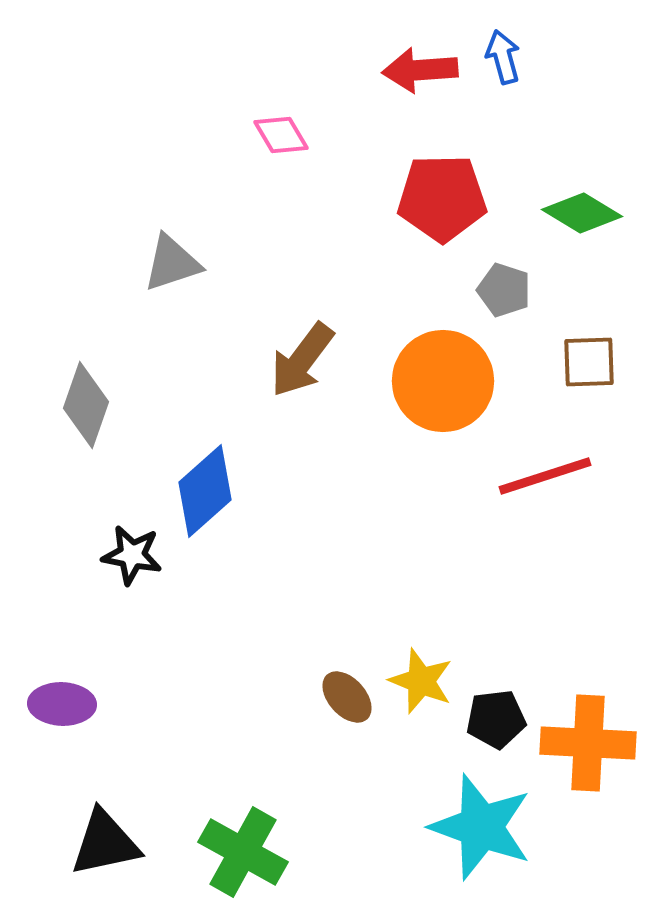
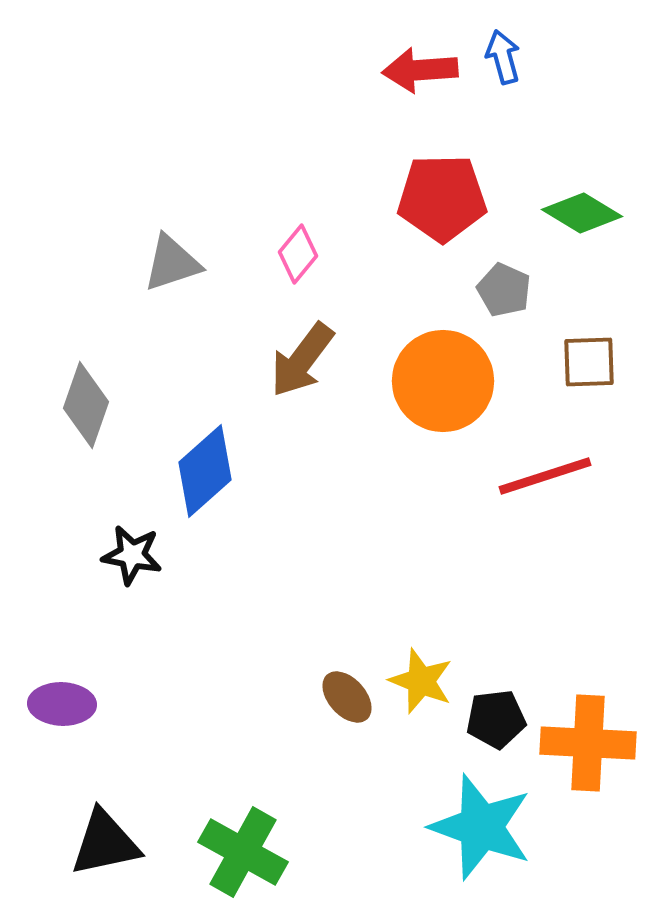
pink diamond: moved 17 px right, 119 px down; rotated 70 degrees clockwise
gray pentagon: rotated 6 degrees clockwise
blue diamond: moved 20 px up
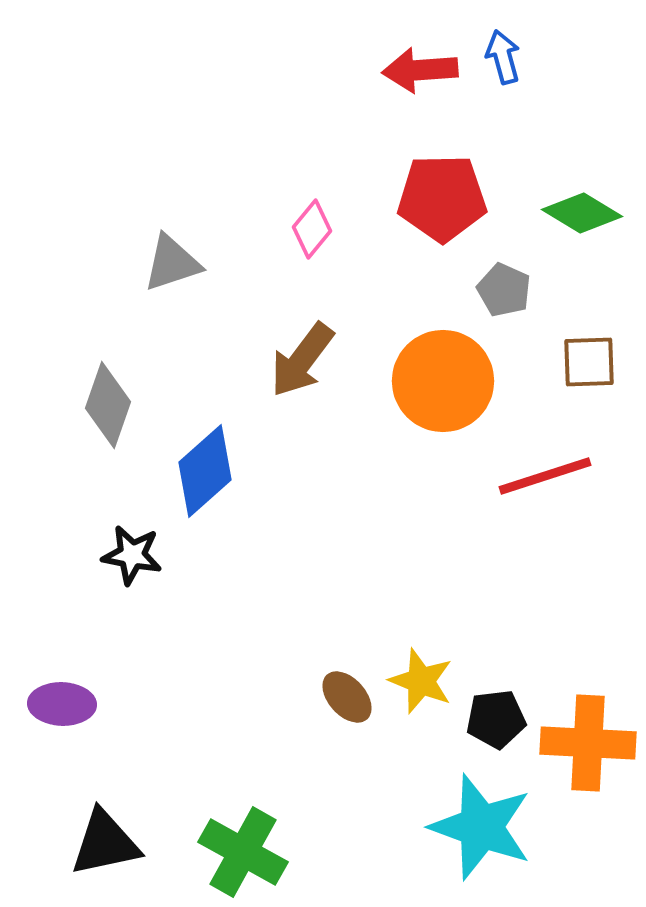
pink diamond: moved 14 px right, 25 px up
gray diamond: moved 22 px right
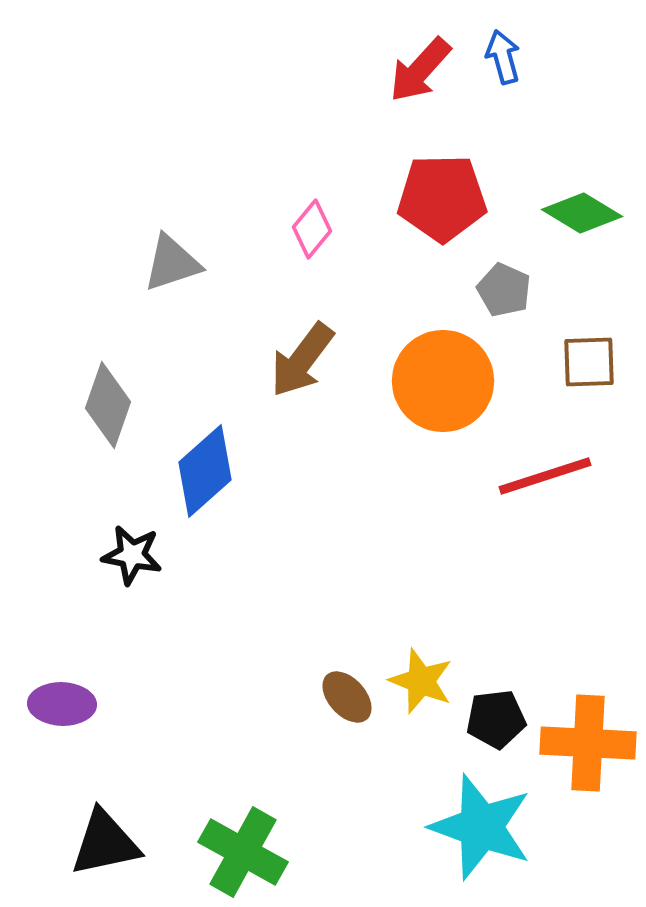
red arrow: rotated 44 degrees counterclockwise
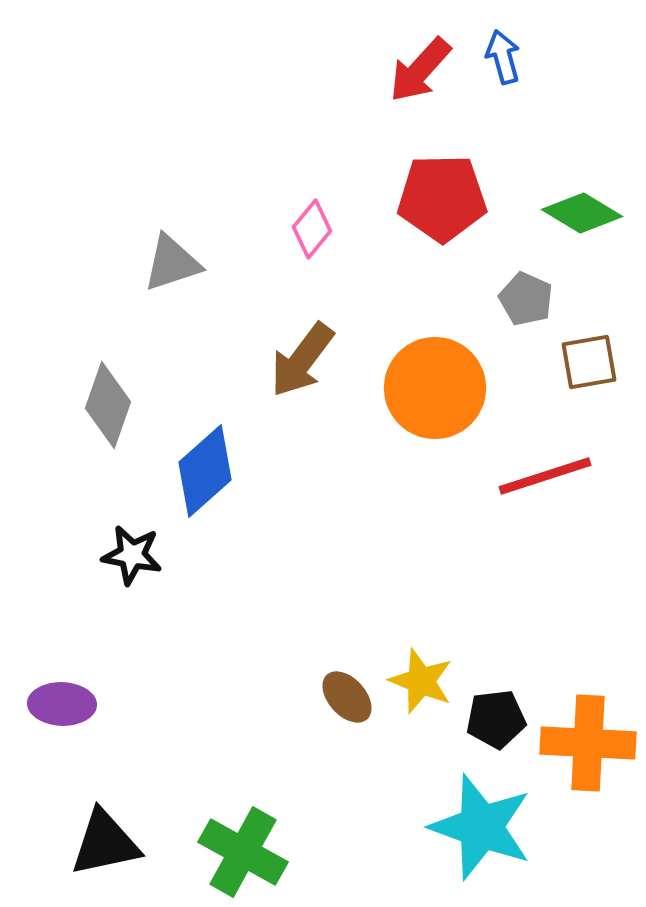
gray pentagon: moved 22 px right, 9 px down
brown square: rotated 8 degrees counterclockwise
orange circle: moved 8 px left, 7 px down
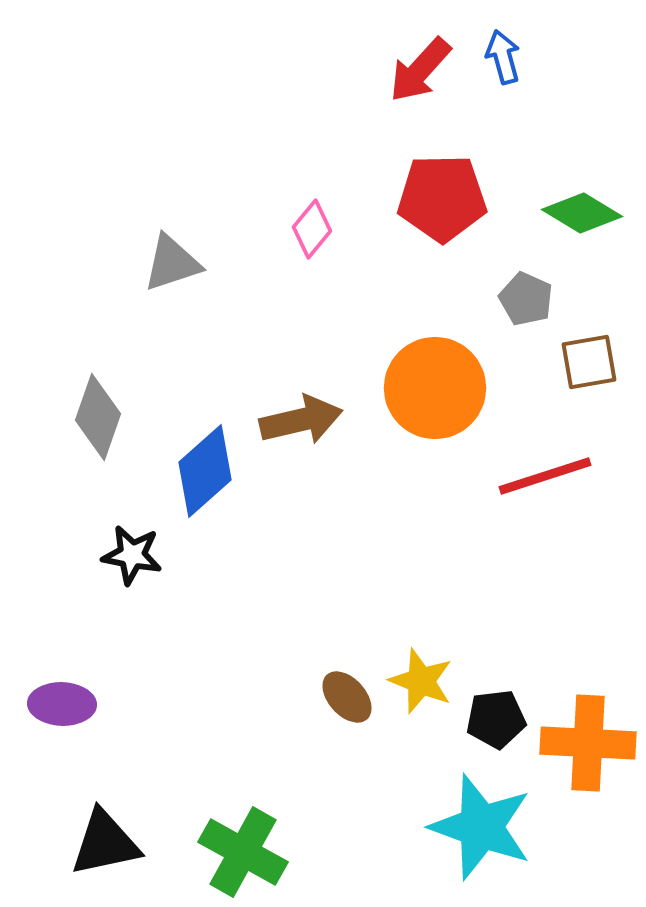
brown arrow: moved 1 px left, 60 px down; rotated 140 degrees counterclockwise
gray diamond: moved 10 px left, 12 px down
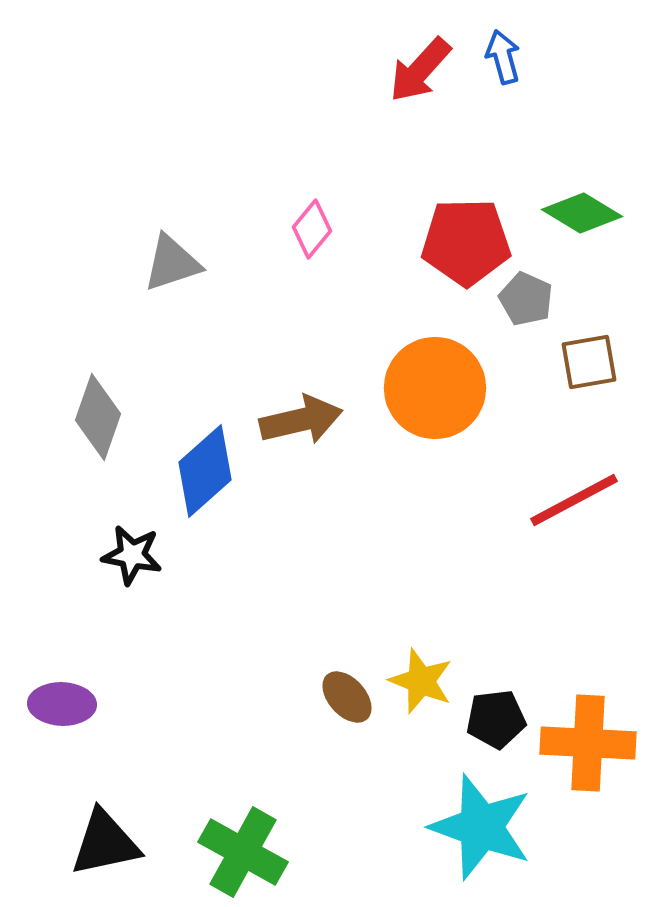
red pentagon: moved 24 px right, 44 px down
red line: moved 29 px right, 24 px down; rotated 10 degrees counterclockwise
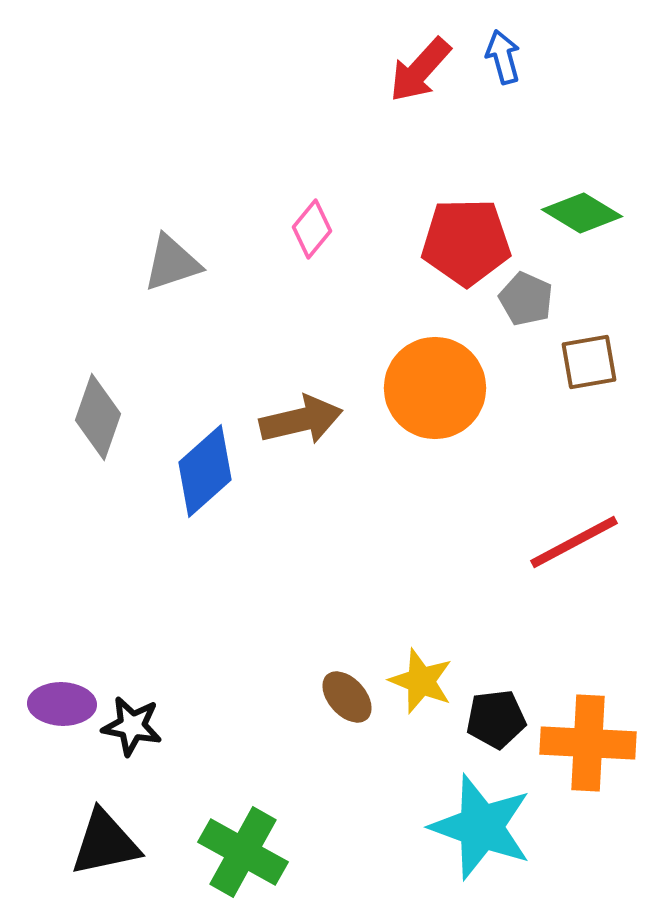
red line: moved 42 px down
black star: moved 171 px down
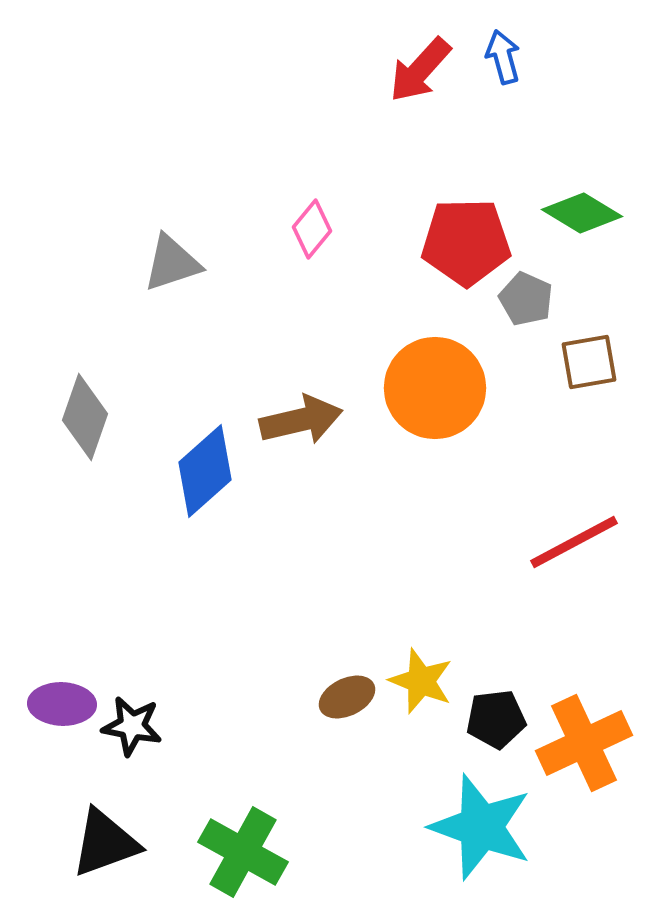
gray diamond: moved 13 px left
brown ellipse: rotated 74 degrees counterclockwise
orange cross: moved 4 px left; rotated 28 degrees counterclockwise
black triangle: rotated 8 degrees counterclockwise
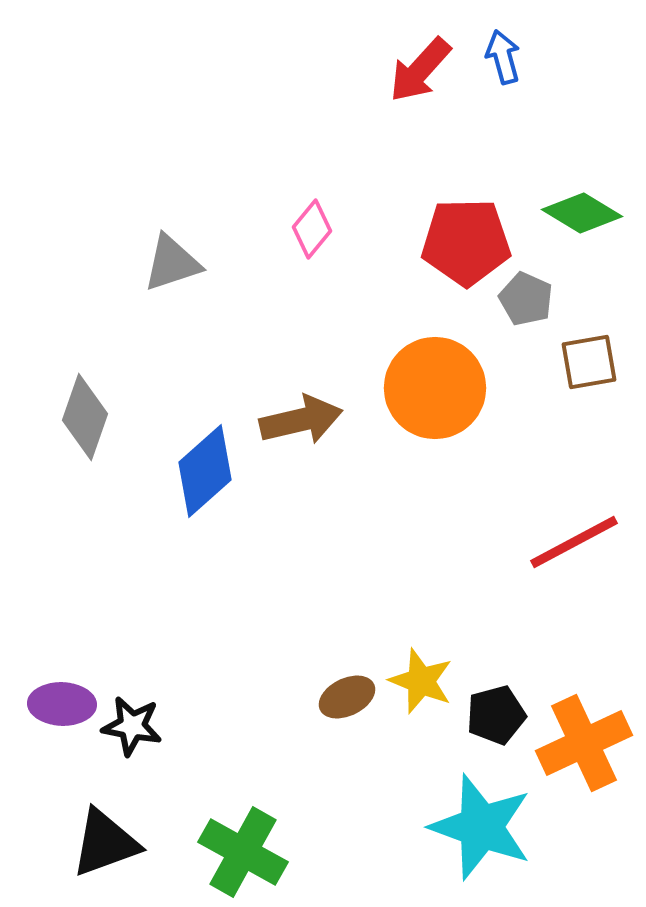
black pentagon: moved 4 px up; rotated 8 degrees counterclockwise
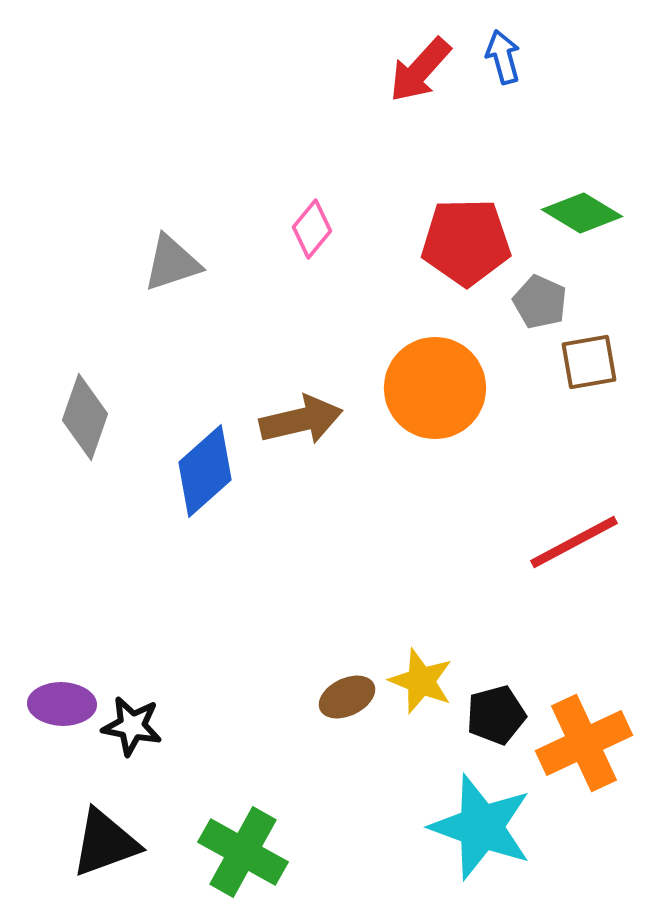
gray pentagon: moved 14 px right, 3 px down
